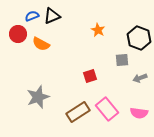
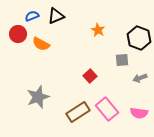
black triangle: moved 4 px right
red square: rotated 24 degrees counterclockwise
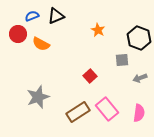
pink semicircle: rotated 90 degrees counterclockwise
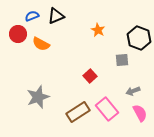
gray arrow: moved 7 px left, 13 px down
pink semicircle: moved 1 px right; rotated 36 degrees counterclockwise
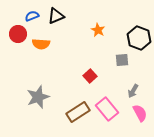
orange semicircle: rotated 24 degrees counterclockwise
gray arrow: rotated 40 degrees counterclockwise
